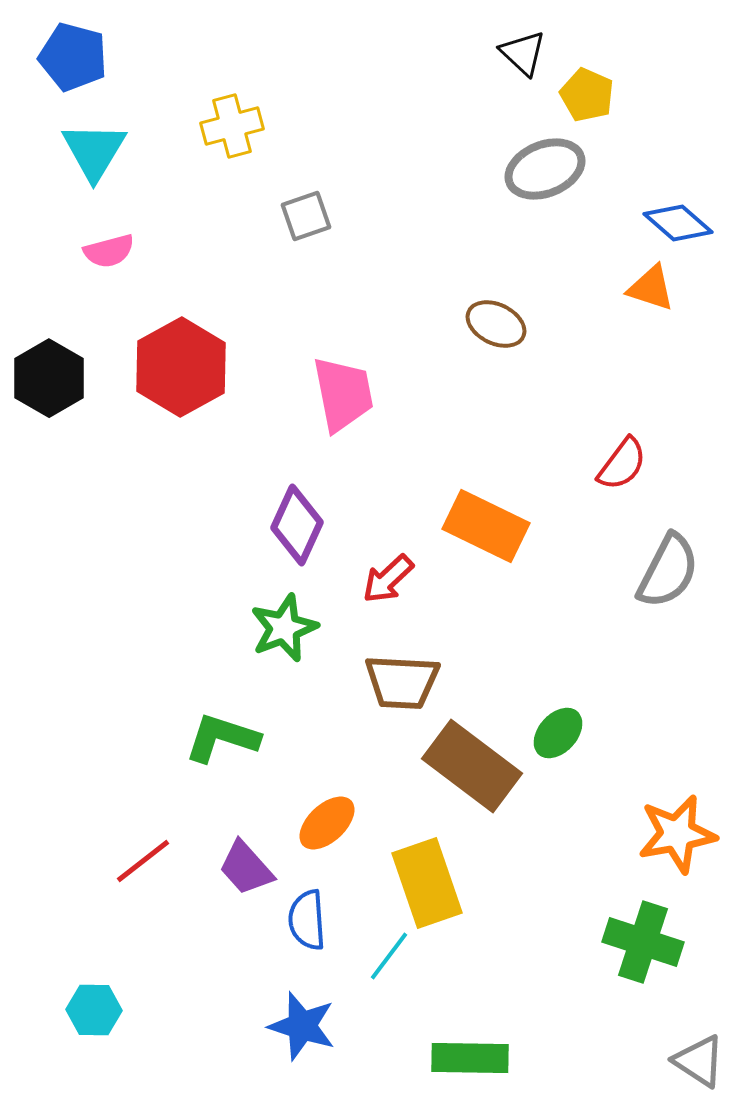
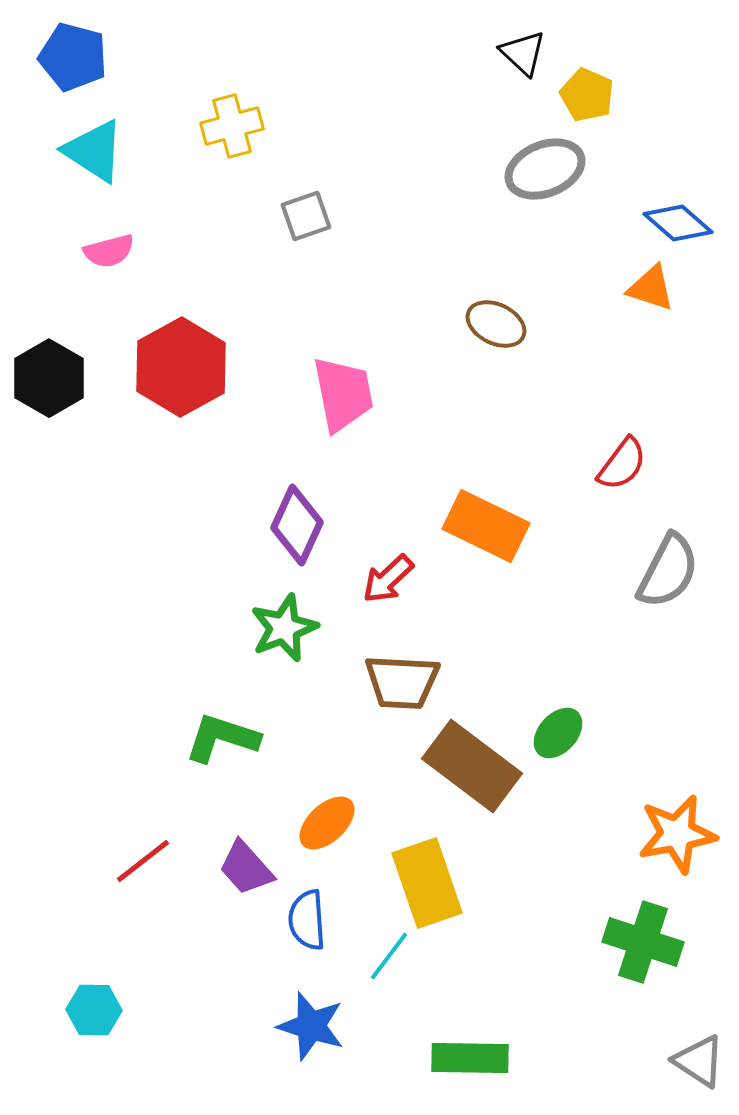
cyan triangle: rotated 28 degrees counterclockwise
blue star: moved 9 px right
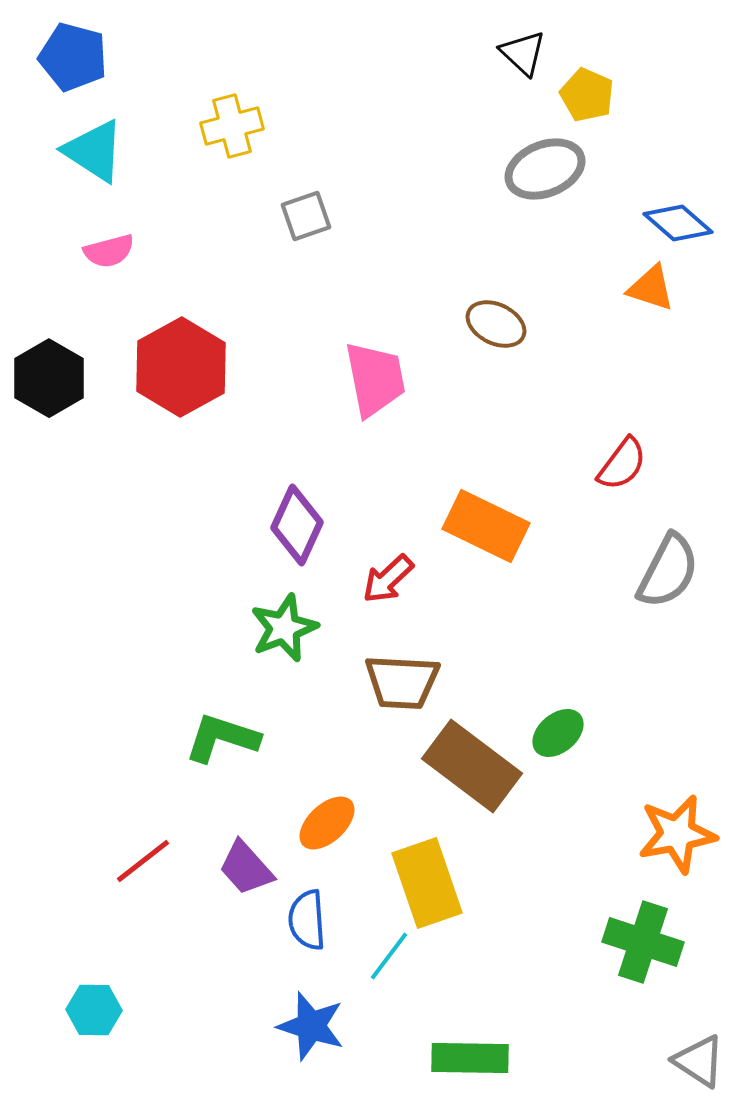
pink trapezoid: moved 32 px right, 15 px up
green ellipse: rotated 8 degrees clockwise
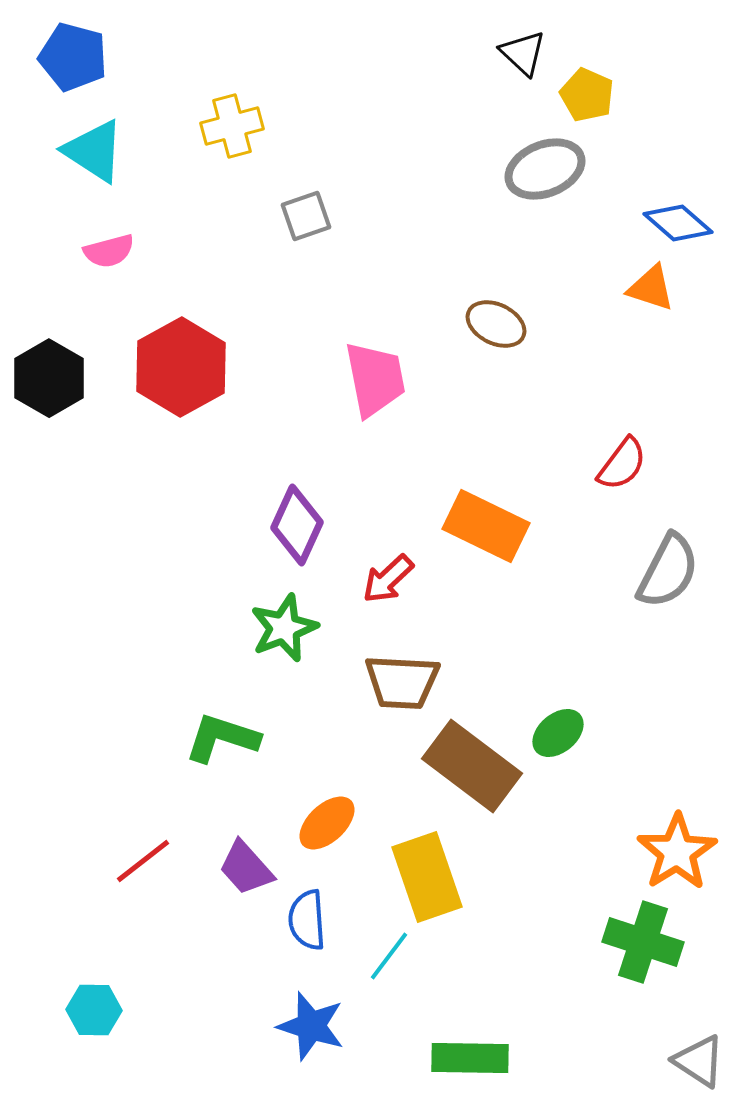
orange star: moved 18 px down; rotated 22 degrees counterclockwise
yellow rectangle: moved 6 px up
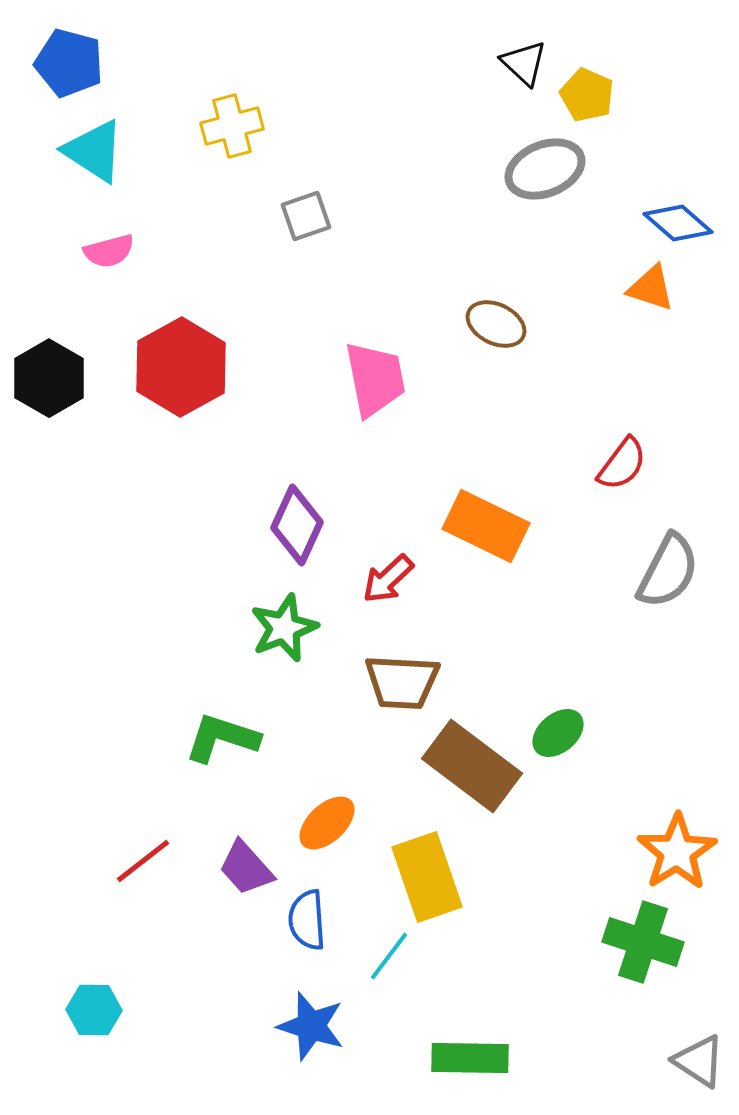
black triangle: moved 1 px right, 10 px down
blue pentagon: moved 4 px left, 6 px down
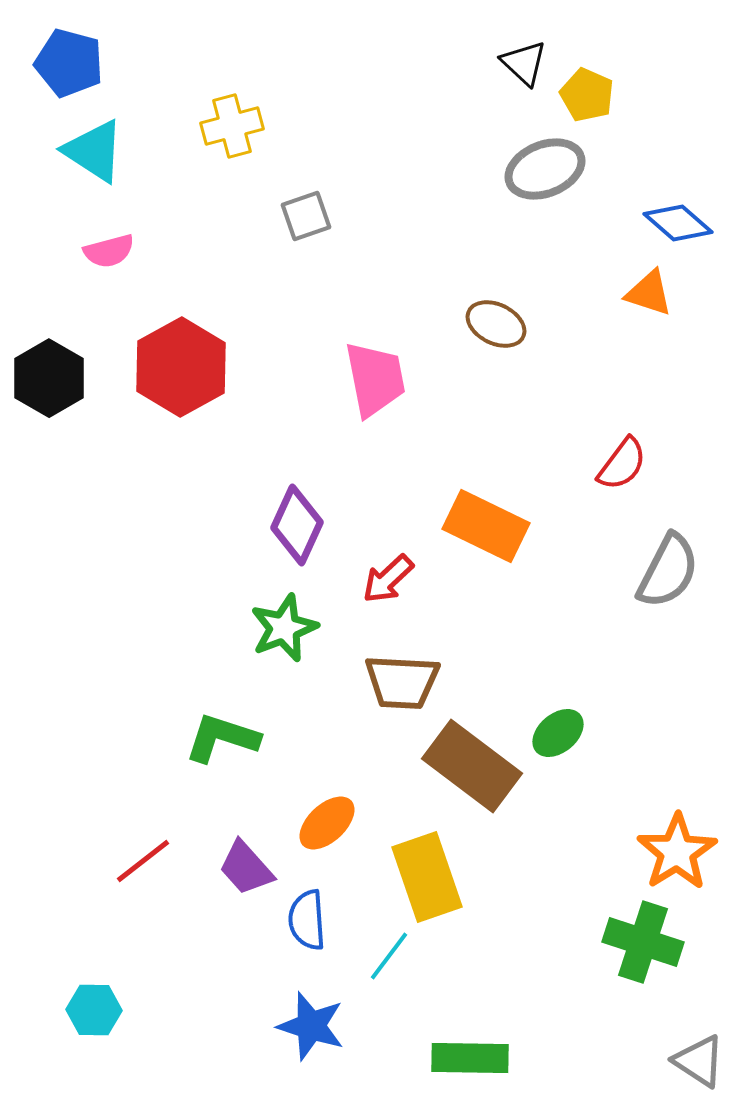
orange triangle: moved 2 px left, 5 px down
